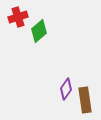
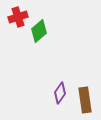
purple diamond: moved 6 px left, 4 px down
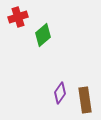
green diamond: moved 4 px right, 4 px down
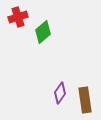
green diamond: moved 3 px up
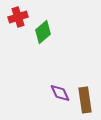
purple diamond: rotated 60 degrees counterclockwise
